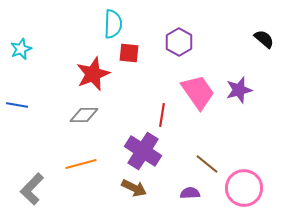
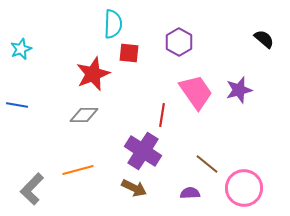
pink trapezoid: moved 2 px left
orange line: moved 3 px left, 6 px down
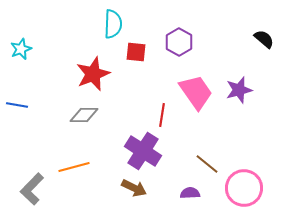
red square: moved 7 px right, 1 px up
orange line: moved 4 px left, 3 px up
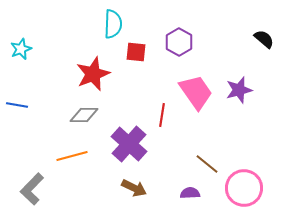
purple cross: moved 14 px left, 7 px up; rotated 9 degrees clockwise
orange line: moved 2 px left, 11 px up
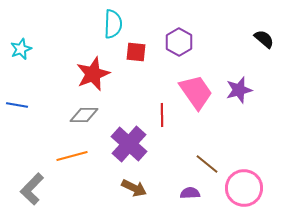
red line: rotated 10 degrees counterclockwise
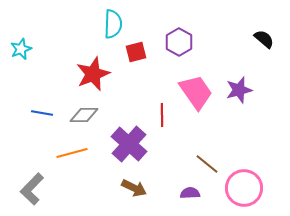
red square: rotated 20 degrees counterclockwise
blue line: moved 25 px right, 8 px down
orange line: moved 3 px up
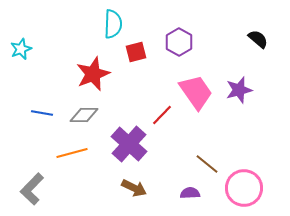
black semicircle: moved 6 px left
red line: rotated 45 degrees clockwise
